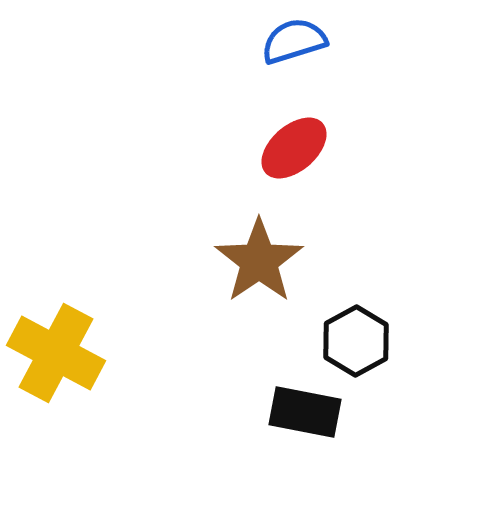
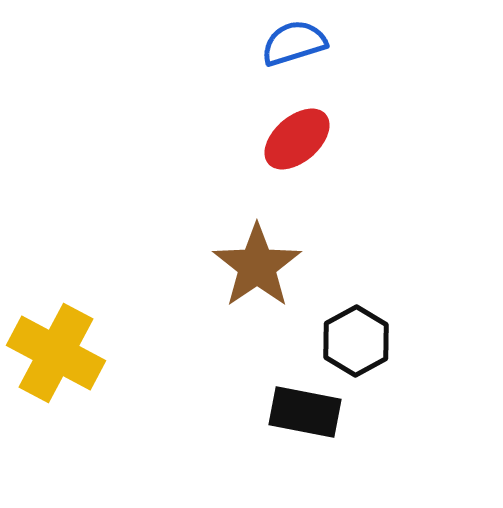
blue semicircle: moved 2 px down
red ellipse: moved 3 px right, 9 px up
brown star: moved 2 px left, 5 px down
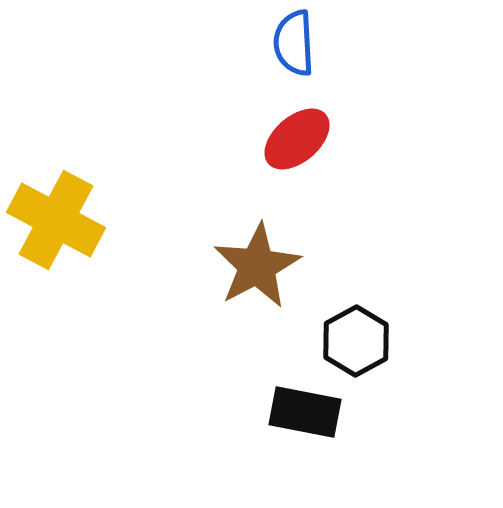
blue semicircle: rotated 76 degrees counterclockwise
brown star: rotated 6 degrees clockwise
yellow cross: moved 133 px up
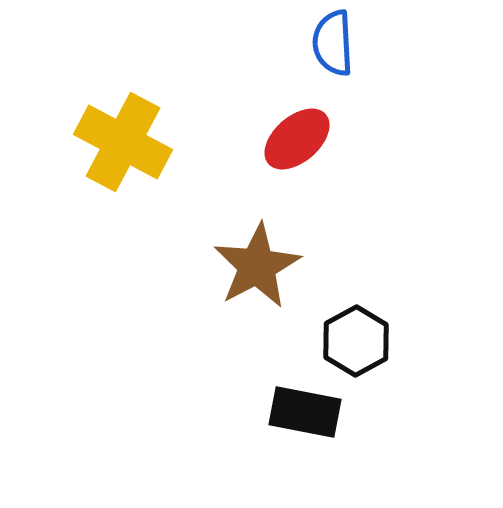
blue semicircle: moved 39 px right
yellow cross: moved 67 px right, 78 px up
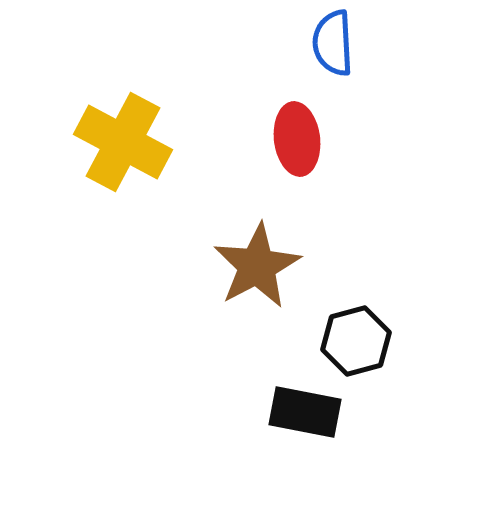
red ellipse: rotated 56 degrees counterclockwise
black hexagon: rotated 14 degrees clockwise
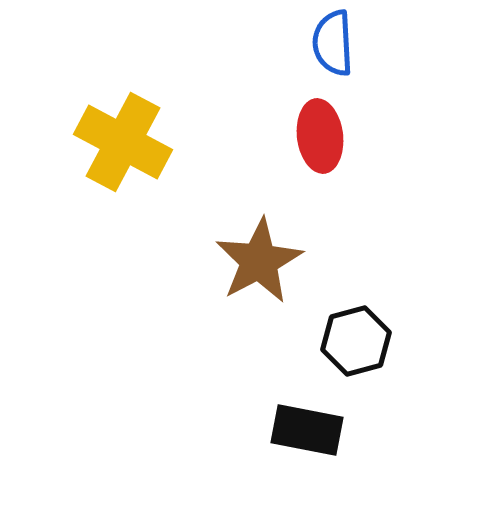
red ellipse: moved 23 px right, 3 px up
brown star: moved 2 px right, 5 px up
black rectangle: moved 2 px right, 18 px down
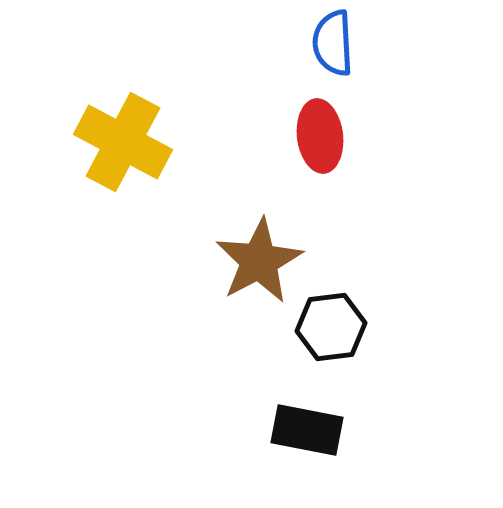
black hexagon: moved 25 px left, 14 px up; rotated 8 degrees clockwise
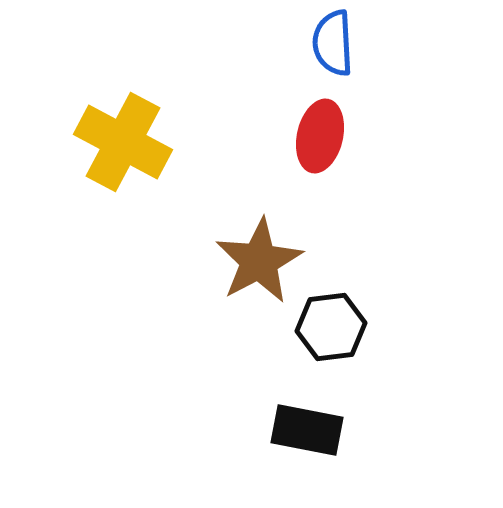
red ellipse: rotated 20 degrees clockwise
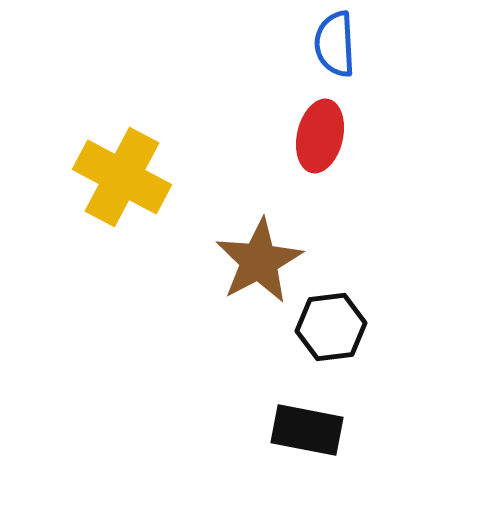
blue semicircle: moved 2 px right, 1 px down
yellow cross: moved 1 px left, 35 px down
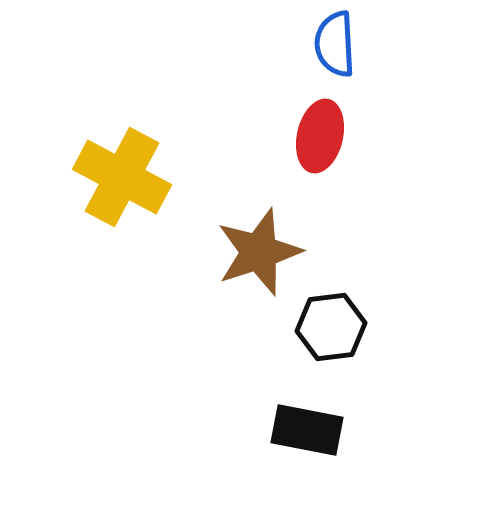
brown star: moved 9 px up; rotated 10 degrees clockwise
